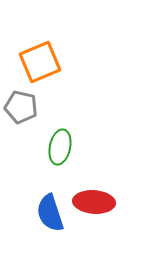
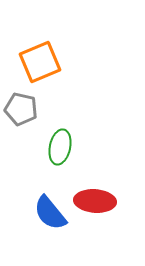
gray pentagon: moved 2 px down
red ellipse: moved 1 px right, 1 px up
blue semicircle: rotated 21 degrees counterclockwise
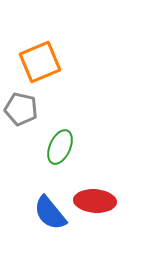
green ellipse: rotated 12 degrees clockwise
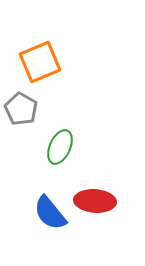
gray pentagon: rotated 16 degrees clockwise
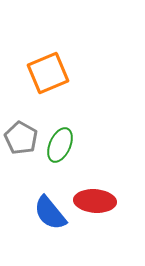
orange square: moved 8 px right, 11 px down
gray pentagon: moved 29 px down
green ellipse: moved 2 px up
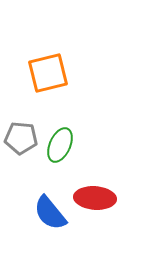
orange square: rotated 9 degrees clockwise
gray pentagon: rotated 24 degrees counterclockwise
red ellipse: moved 3 px up
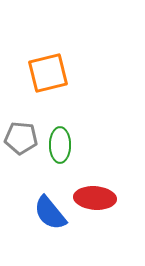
green ellipse: rotated 24 degrees counterclockwise
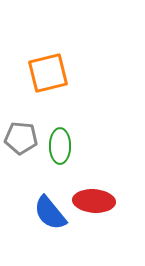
green ellipse: moved 1 px down
red ellipse: moved 1 px left, 3 px down
